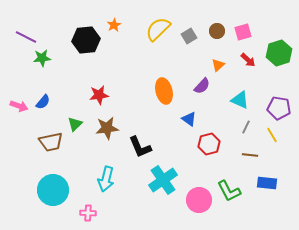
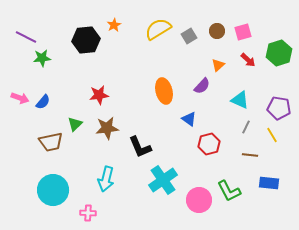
yellow semicircle: rotated 12 degrees clockwise
pink arrow: moved 1 px right, 8 px up
blue rectangle: moved 2 px right
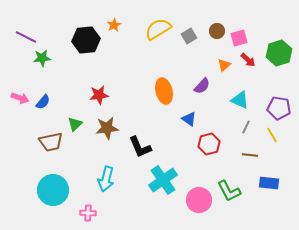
pink square: moved 4 px left, 6 px down
orange triangle: moved 6 px right
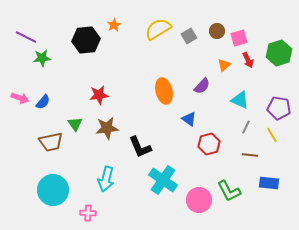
red arrow: rotated 21 degrees clockwise
green triangle: rotated 21 degrees counterclockwise
cyan cross: rotated 20 degrees counterclockwise
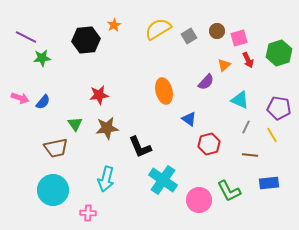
purple semicircle: moved 4 px right, 4 px up
brown trapezoid: moved 5 px right, 6 px down
blue rectangle: rotated 12 degrees counterclockwise
